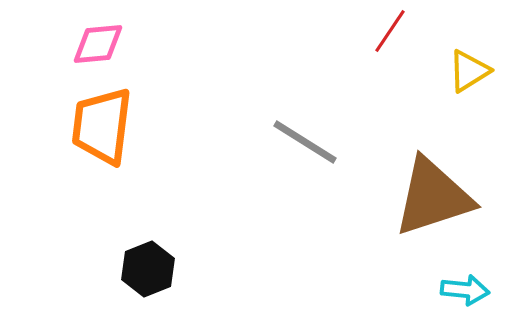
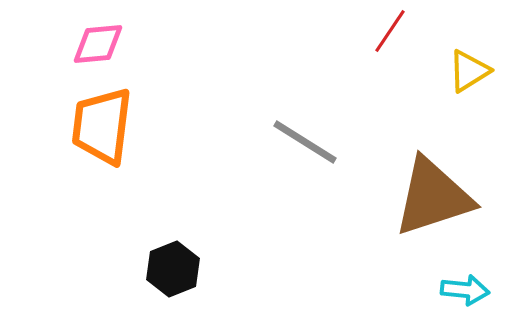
black hexagon: moved 25 px right
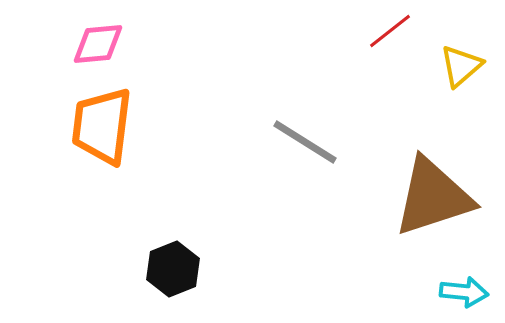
red line: rotated 18 degrees clockwise
yellow triangle: moved 8 px left, 5 px up; rotated 9 degrees counterclockwise
cyan arrow: moved 1 px left, 2 px down
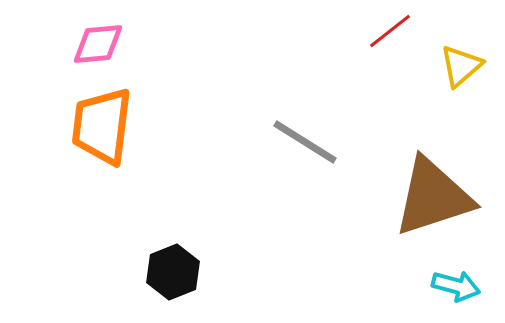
black hexagon: moved 3 px down
cyan arrow: moved 8 px left, 6 px up; rotated 9 degrees clockwise
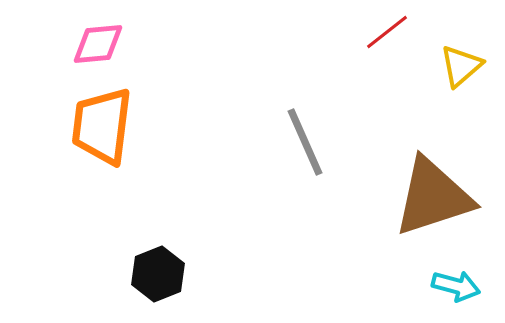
red line: moved 3 px left, 1 px down
gray line: rotated 34 degrees clockwise
black hexagon: moved 15 px left, 2 px down
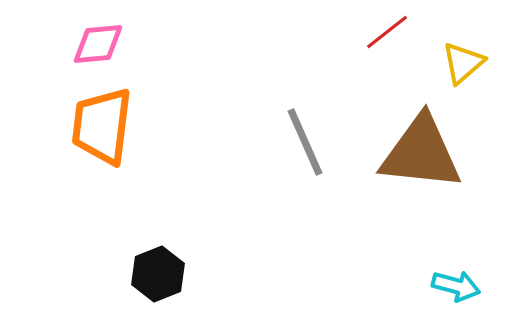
yellow triangle: moved 2 px right, 3 px up
brown triangle: moved 12 px left, 44 px up; rotated 24 degrees clockwise
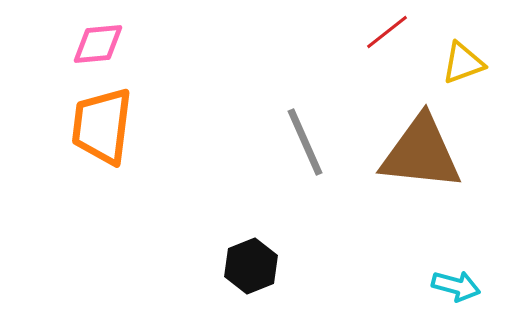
yellow triangle: rotated 21 degrees clockwise
black hexagon: moved 93 px right, 8 px up
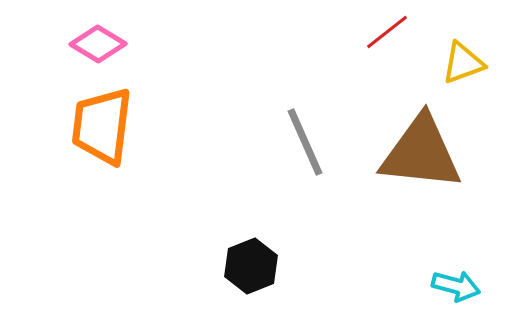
pink diamond: rotated 36 degrees clockwise
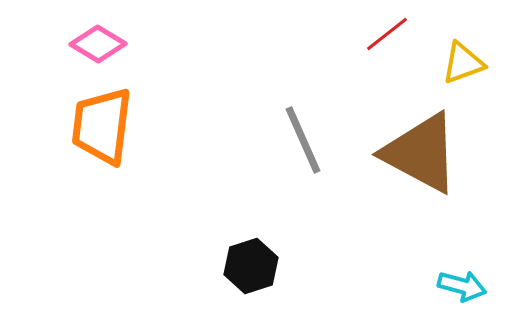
red line: moved 2 px down
gray line: moved 2 px left, 2 px up
brown triangle: rotated 22 degrees clockwise
black hexagon: rotated 4 degrees clockwise
cyan arrow: moved 6 px right
